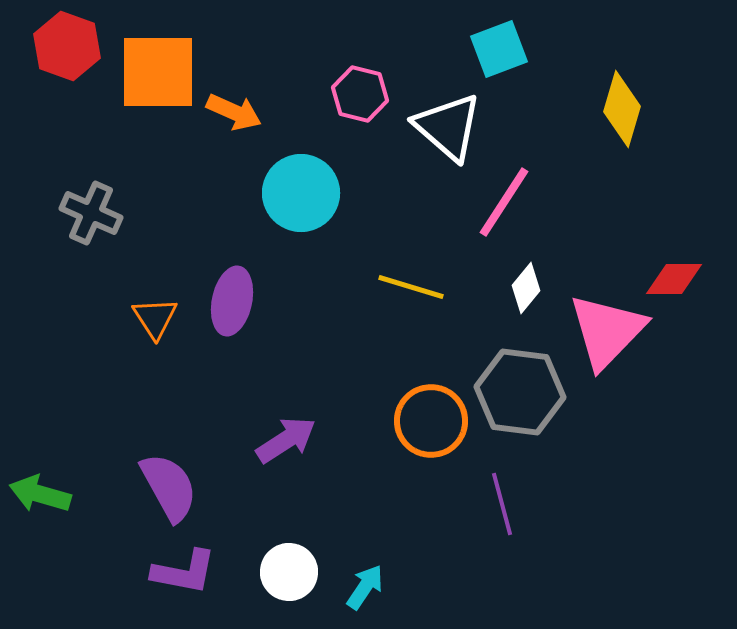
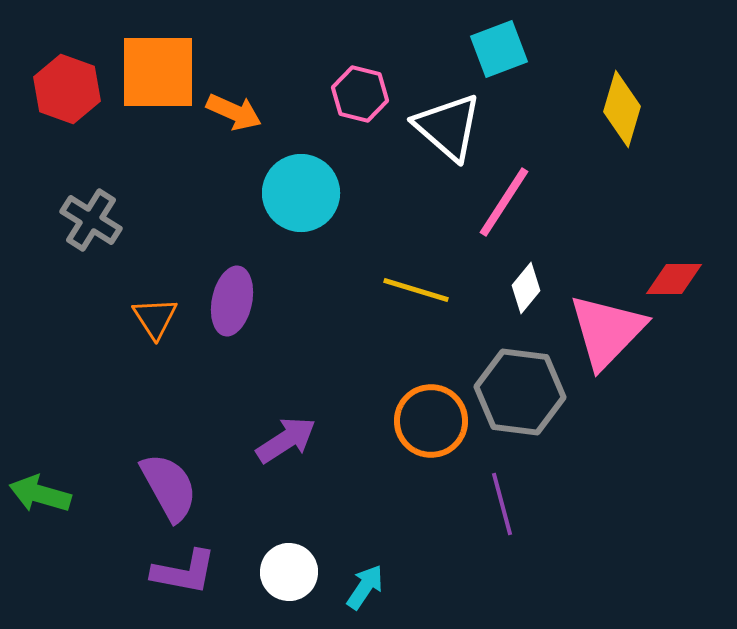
red hexagon: moved 43 px down
gray cross: moved 7 px down; rotated 8 degrees clockwise
yellow line: moved 5 px right, 3 px down
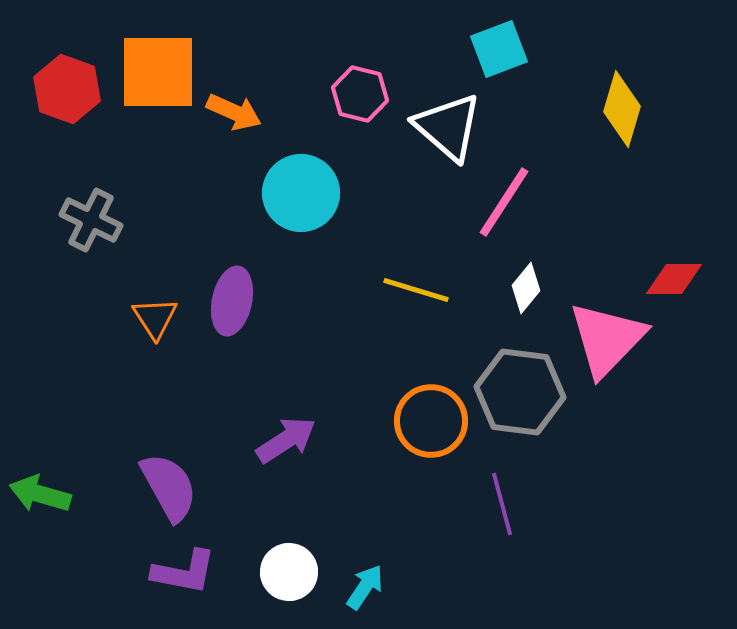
gray cross: rotated 6 degrees counterclockwise
pink triangle: moved 8 px down
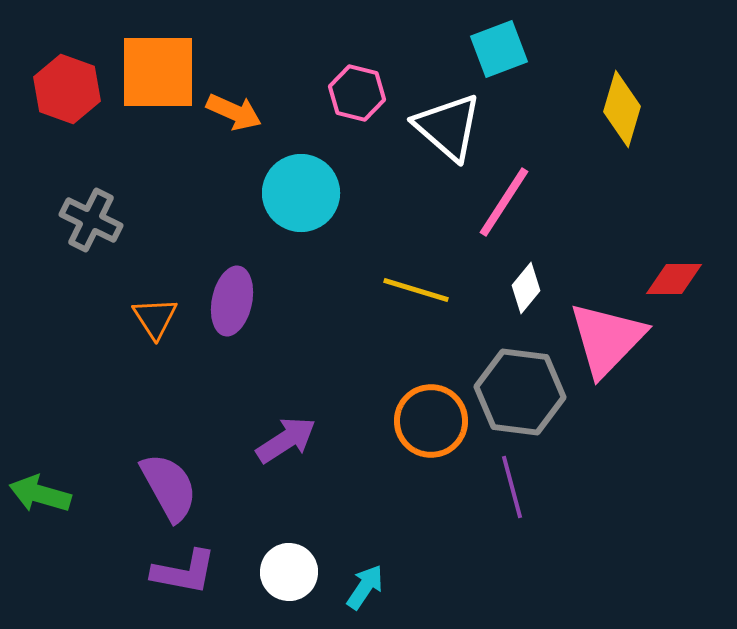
pink hexagon: moved 3 px left, 1 px up
purple line: moved 10 px right, 17 px up
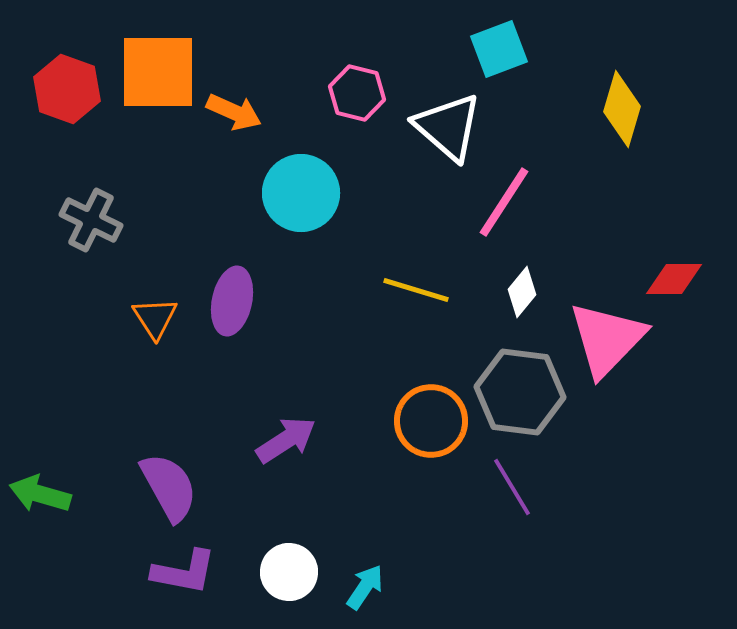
white diamond: moved 4 px left, 4 px down
purple line: rotated 16 degrees counterclockwise
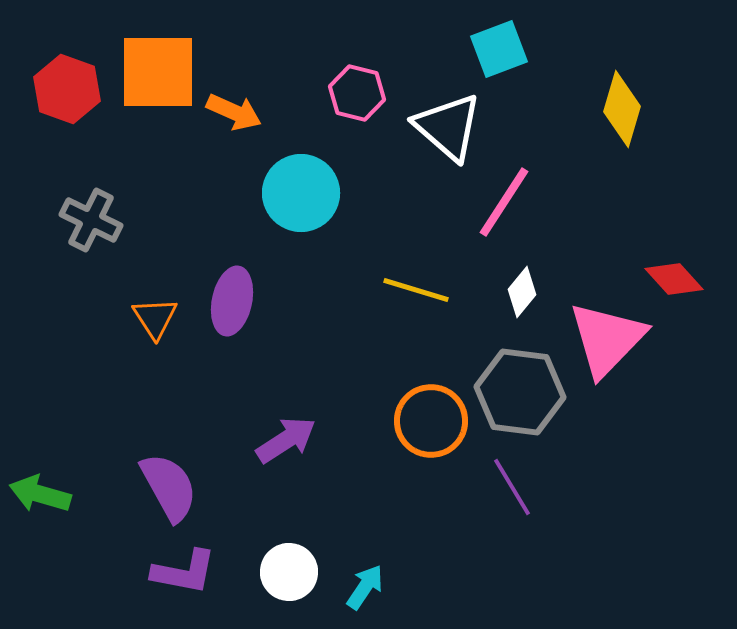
red diamond: rotated 48 degrees clockwise
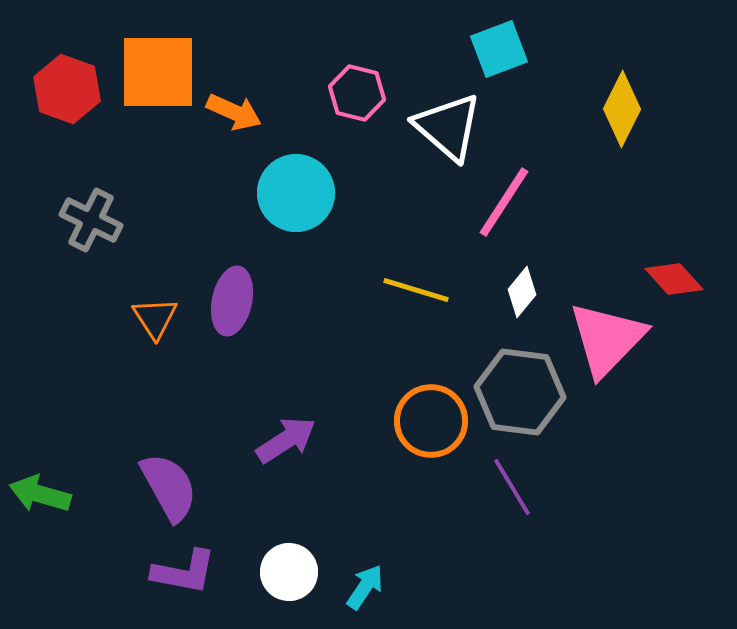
yellow diamond: rotated 10 degrees clockwise
cyan circle: moved 5 px left
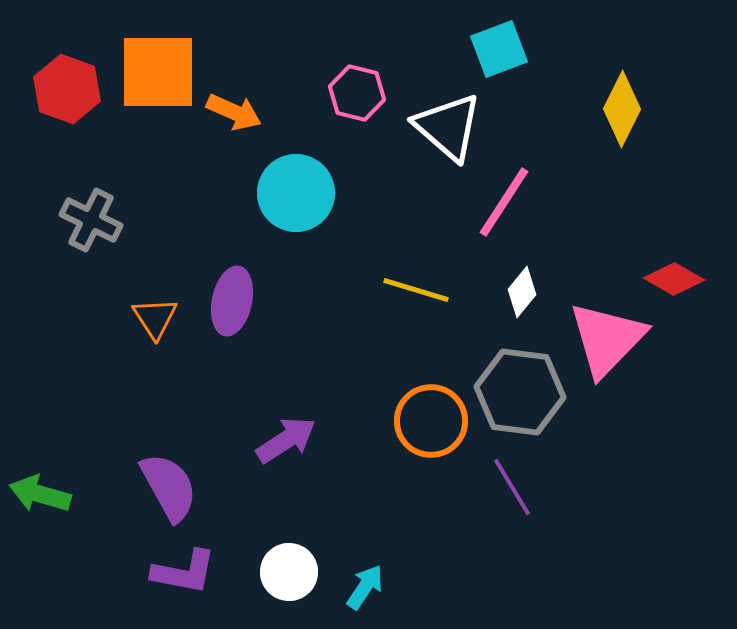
red diamond: rotated 18 degrees counterclockwise
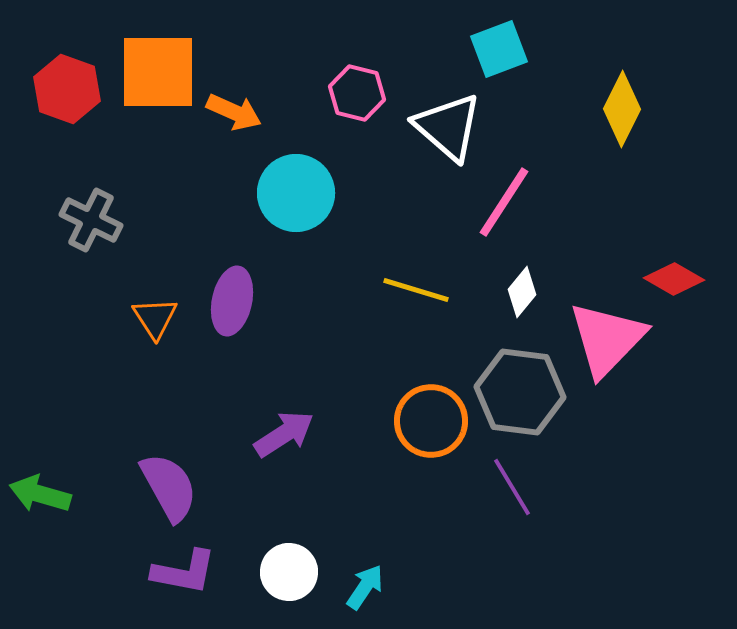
purple arrow: moved 2 px left, 6 px up
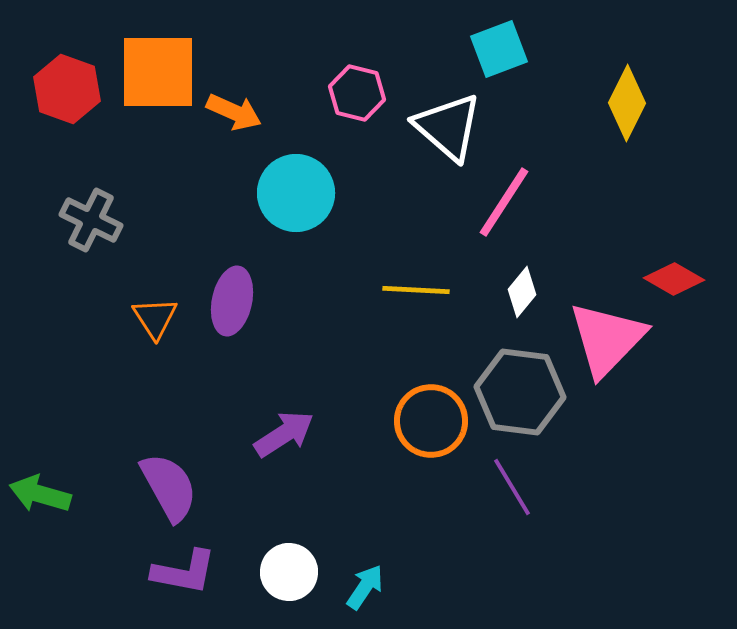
yellow diamond: moved 5 px right, 6 px up
yellow line: rotated 14 degrees counterclockwise
